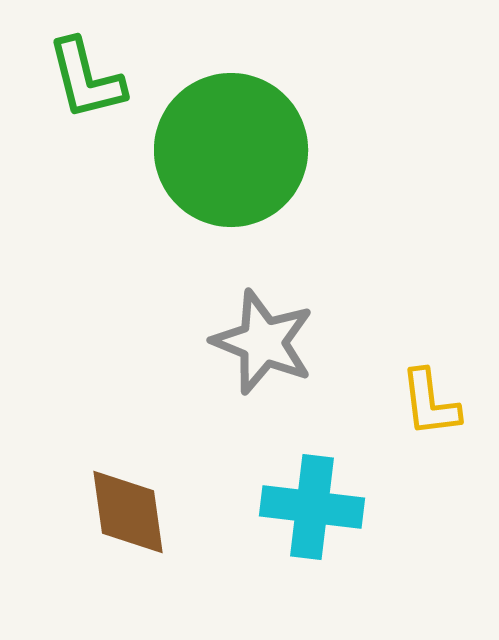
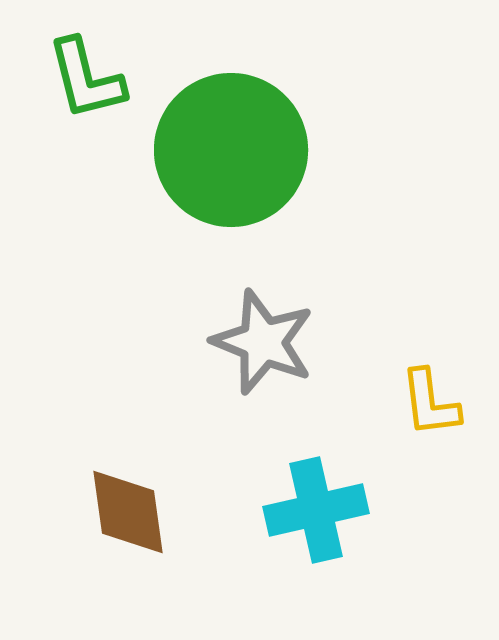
cyan cross: moved 4 px right, 3 px down; rotated 20 degrees counterclockwise
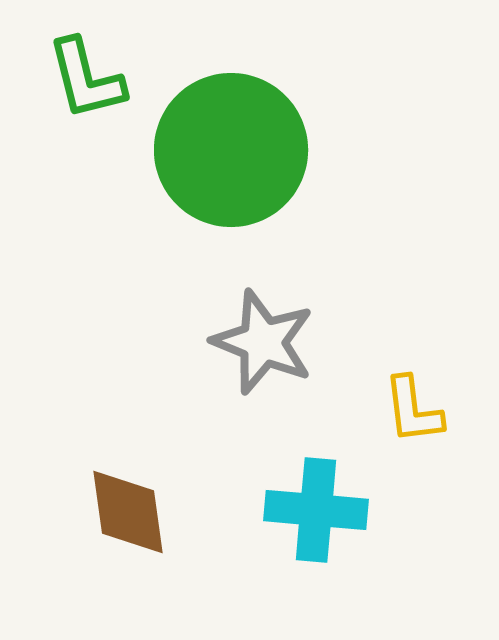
yellow L-shape: moved 17 px left, 7 px down
cyan cross: rotated 18 degrees clockwise
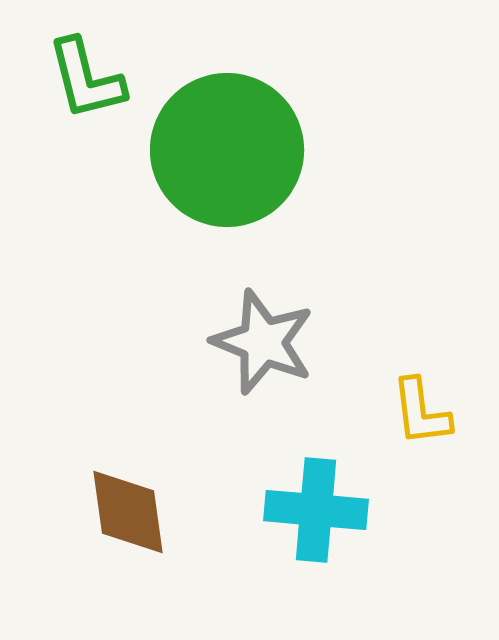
green circle: moved 4 px left
yellow L-shape: moved 8 px right, 2 px down
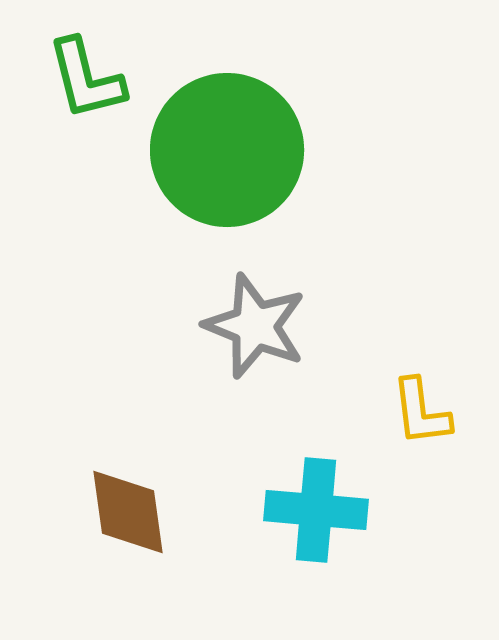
gray star: moved 8 px left, 16 px up
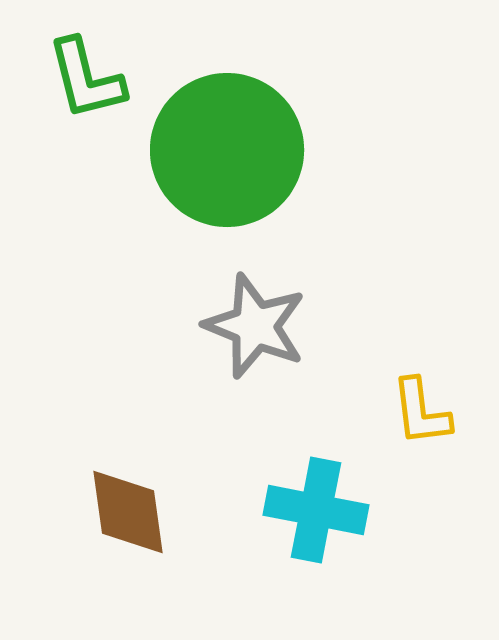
cyan cross: rotated 6 degrees clockwise
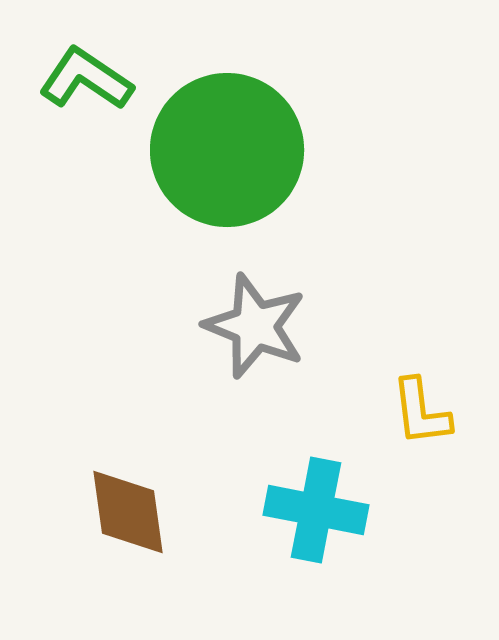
green L-shape: rotated 138 degrees clockwise
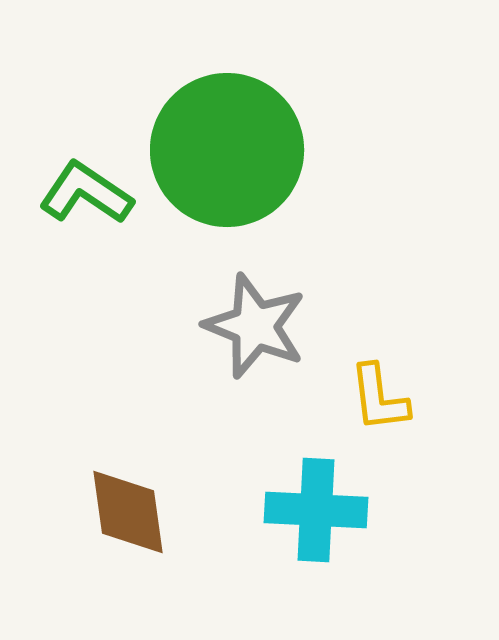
green L-shape: moved 114 px down
yellow L-shape: moved 42 px left, 14 px up
cyan cross: rotated 8 degrees counterclockwise
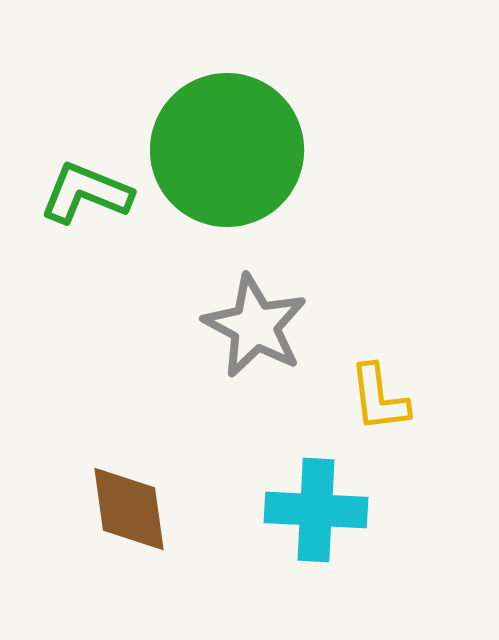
green L-shape: rotated 12 degrees counterclockwise
gray star: rotated 6 degrees clockwise
brown diamond: moved 1 px right, 3 px up
